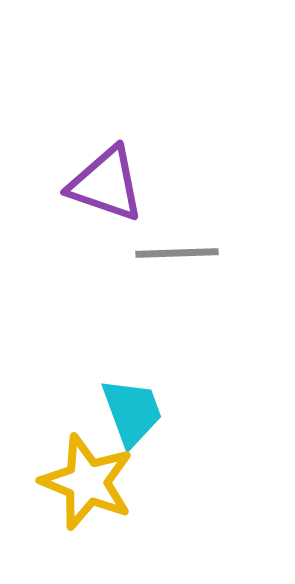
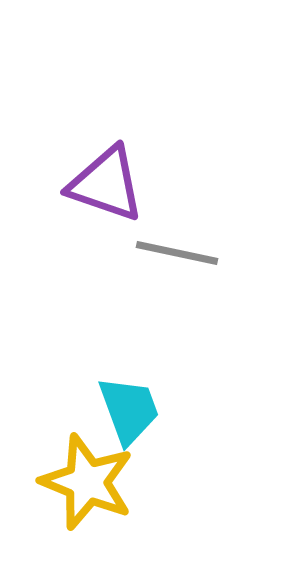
gray line: rotated 14 degrees clockwise
cyan trapezoid: moved 3 px left, 2 px up
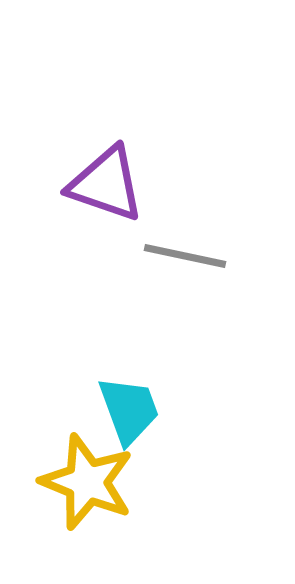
gray line: moved 8 px right, 3 px down
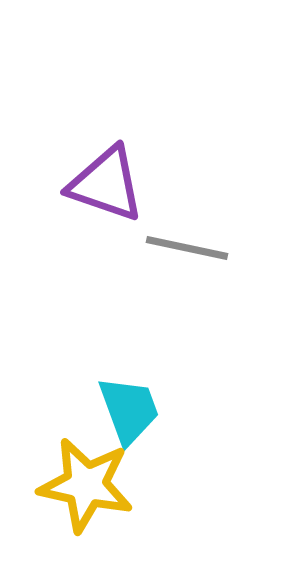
gray line: moved 2 px right, 8 px up
yellow star: moved 1 px left, 3 px down; rotated 10 degrees counterclockwise
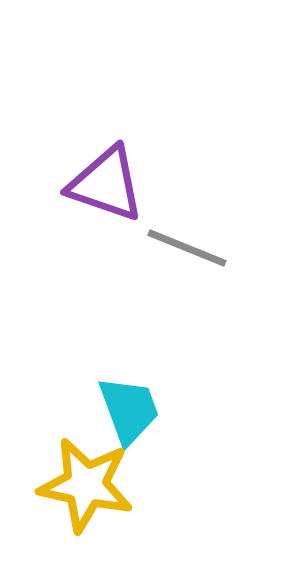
gray line: rotated 10 degrees clockwise
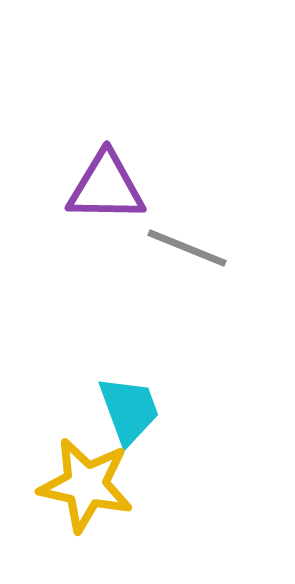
purple triangle: moved 3 px down; rotated 18 degrees counterclockwise
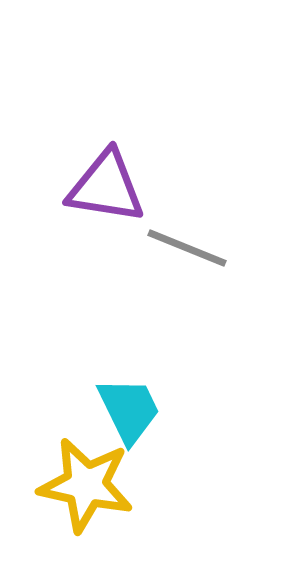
purple triangle: rotated 8 degrees clockwise
cyan trapezoid: rotated 6 degrees counterclockwise
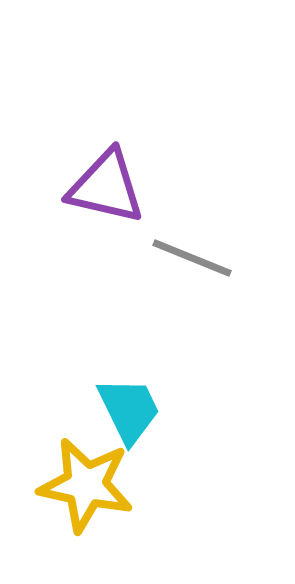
purple triangle: rotated 4 degrees clockwise
gray line: moved 5 px right, 10 px down
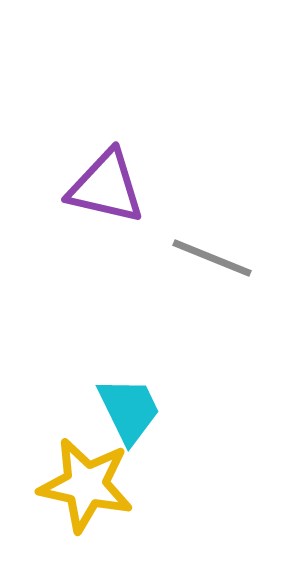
gray line: moved 20 px right
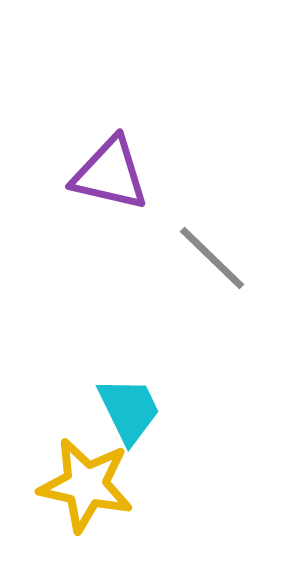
purple triangle: moved 4 px right, 13 px up
gray line: rotated 22 degrees clockwise
